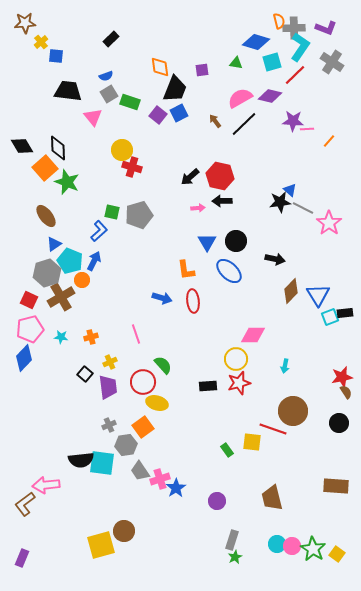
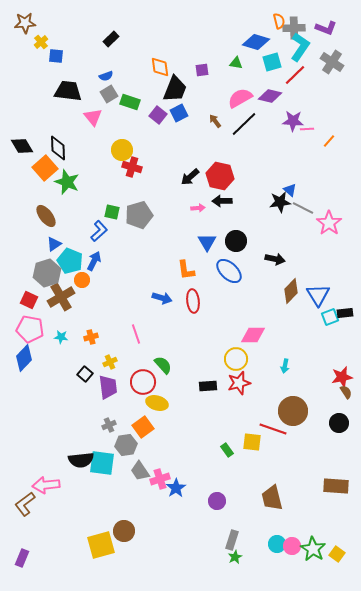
pink pentagon at (30, 329): rotated 24 degrees clockwise
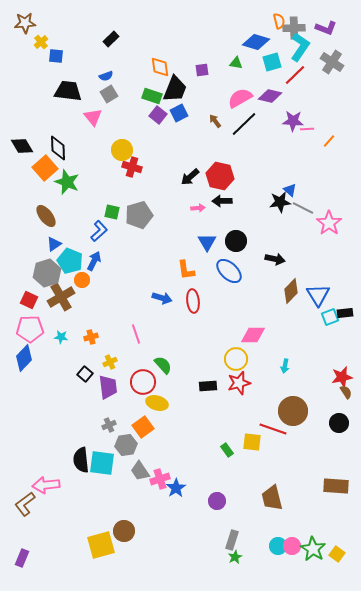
green rectangle at (130, 102): moved 22 px right, 6 px up
pink pentagon at (30, 329): rotated 12 degrees counterclockwise
black semicircle at (81, 460): rotated 90 degrees clockwise
cyan circle at (277, 544): moved 1 px right, 2 px down
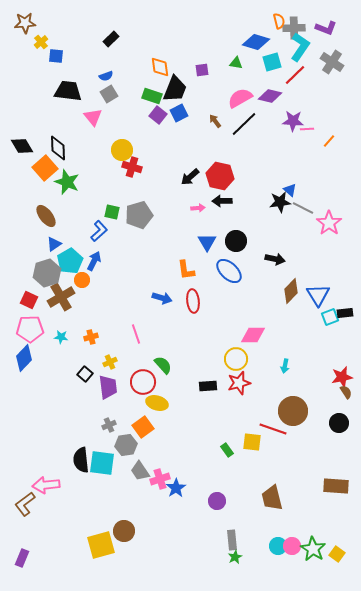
cyan pentagon at (70, 261): rotated 20 degrees clockwise
gray rectangle at (232, 540): rotated 24 degrees counterclockwise
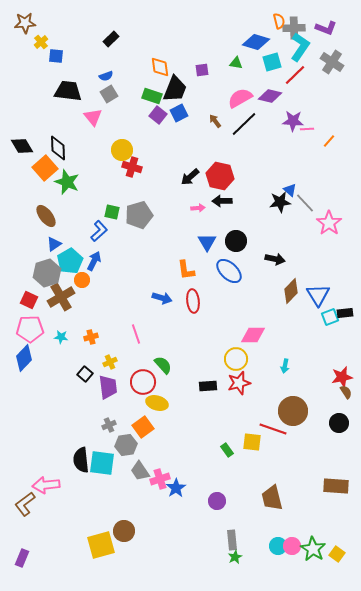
gray line at (303, 208): moved 2 px right, 5 px up; rotated 20 degrees clockwise
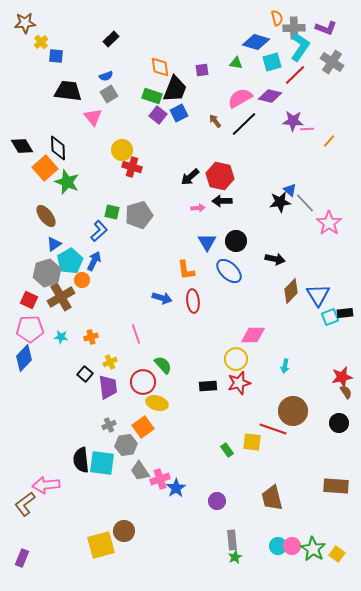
orange semicircle at (279, 21): moved 2 px left, 3 px up
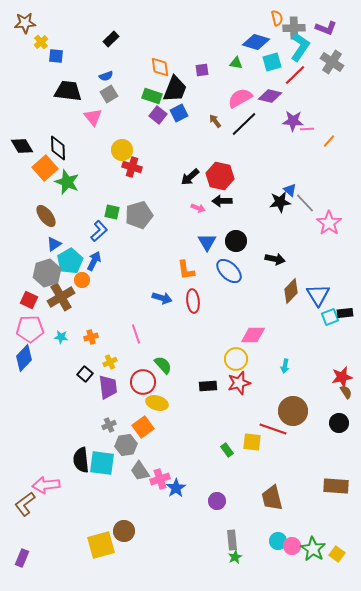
pink arrow at (198, 208): rotated 24 degrees clockwise
cyan circle at (278, 546): moved 5 px up
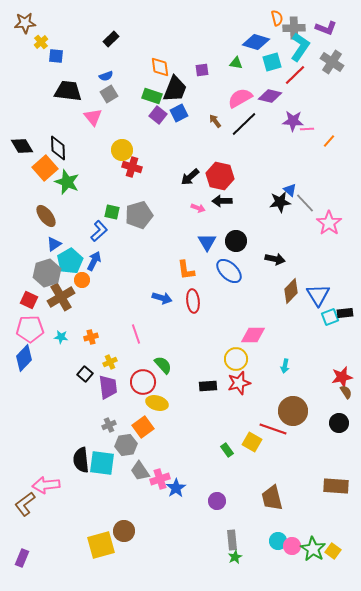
yellow square at (252, 442): rotated 24 degrees clockwise
yellow square at (337, 554): moved 4 px left, 3 px up
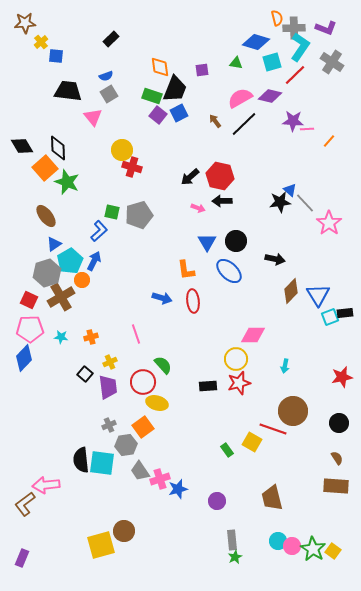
brown semicircle at (346, 392): moved 9 px left, 66 px down
blue star at (176, 488): moved 2 px right, 1 px down; rotated 18 degrees clockwise
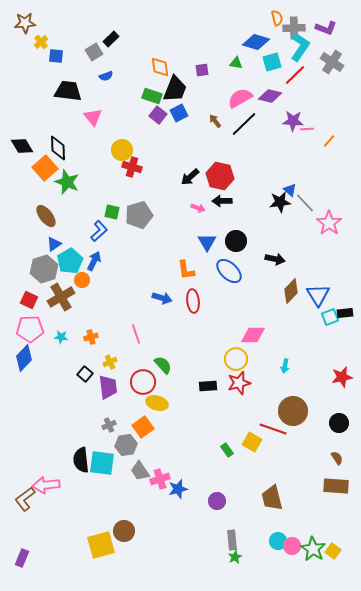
gray square at (109, 94): moved 15 px left, 42 px up
gray hexagon at (47, 273): moved 3 px left, 4 px up
brown L-shape at (25, 504): moved 5 px up
